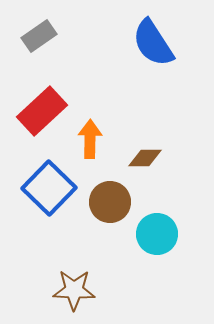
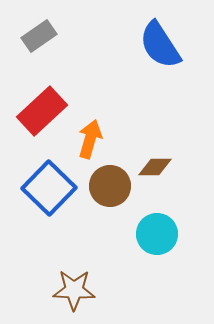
blue semicircle: moved 7 px right, 2 px down
orange arrow: rotated 15 degrees clockwise
brown diamond: moved 10 px right, 9 px down
brown circle: moved 16 px up
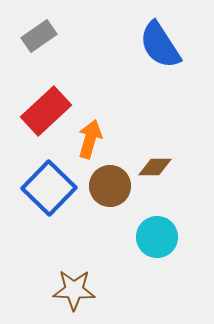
red rectangle: moved 4 px right
cyan circle: moved 3 px down
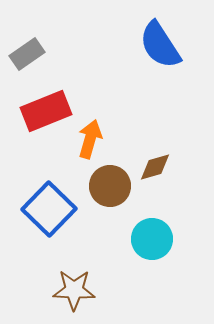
gray rectangle: moved 12 px left, 18 px down
red rectangle: rotated 21 degrees clockwise
brown diamond: rotated 16 degrees counterclockwise
blue square: moved 21 px down
cyan circle: moved 5 px left, 2 px down
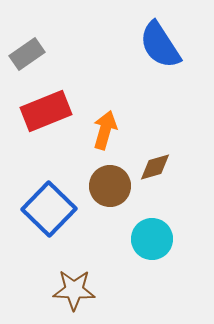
orange arrow: moved 15 px right, 9 px up
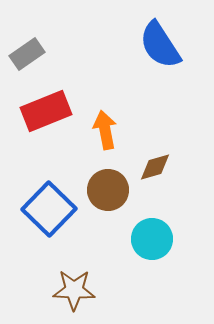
orange arrow: rotated 27 degrees counterclockwise
brown circle: moved 2 px left, 4 px down
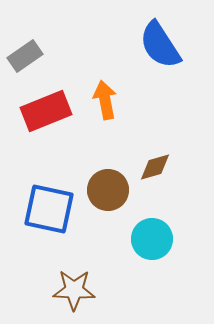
gray rectangle: moved 2 px left, 2 px down
orange arrow: moved 30 px up
blue square: rotated 32 degrees counterclockwise
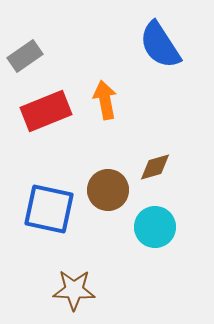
cyan circle: moved 3 px right, 12 px up
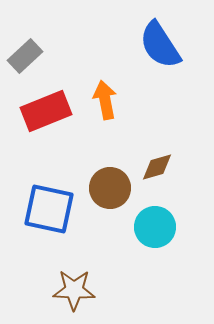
gray rectangle: rotated 8 degrees counterclockwise
brown diamond: moved 2 px right
brown circle: moved 2 px right, 2 px up
